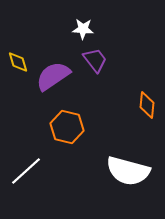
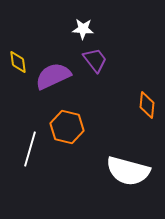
yellow diamond: rotated 10 degrees clockwise
purple semicircle: rotated 9 degrees clockwise
white line: moved 4 px right, 22 px up; rotated 32 degrees counterclockwise
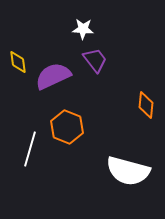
orange diamond: moved 1 px left
orange hexagon: rotated 8 degrees clockwise
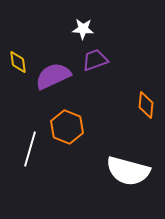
purple trapezoid: rotated 72 degrees counterclockwise
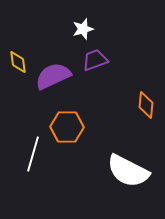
white star: rotated 20 degrees counterclockwise
orange hexagon: rotated 20 degrees counterclockwise
white line: moved 3 px right, 5 px down
white semicircle: rotated 12 degrees clockwise
